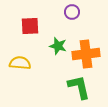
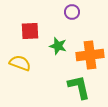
red square: moved 5 px down
orange cross: moved 4 px right, 1 px down
yellow semicircle: rotated 15 degrees clockwise
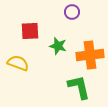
yellow semicircle: moved 2 px left
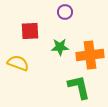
purple circle: moved 7 px left
green star: moved 2 px right, 1 px down; rotated 18 degrees counterclockwise
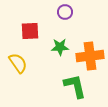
orange cross: moved 1 px down
yellow semicircle: rotated 35 degrees clockwise
green L-shape: moved 4 px left, 1 px up
